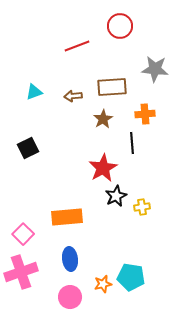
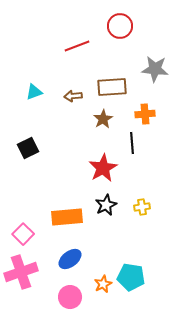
black star: moved 10 px left, 9 px down
blue ellipse: rotated 60 degrees clockwise
orange star: rotated 12 degrees counterclockwise
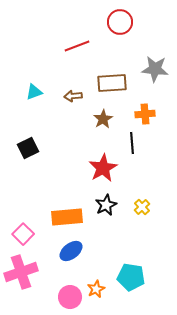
red circle: moved 4 px up
brown rectangle: moved 4 px up
yellow cross: rotated 35 degrees counterclockwise
blue ellipse: moved 1 px right, 8 px up
orange star: moved 7 px left, 5 px down
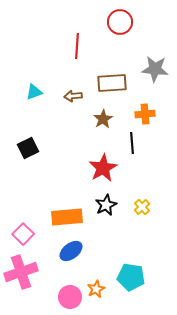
red line: rotated 65 degrees counterclockwise
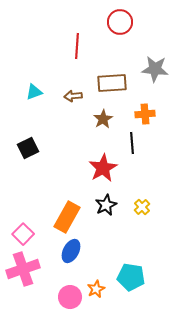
orange rectangle: rotated 56 degrees counterclockwise
blue ellipse: rotated 25 degrees counterclockwise
pink cross: moved 2 px right, 3 px up
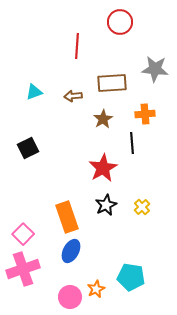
orange rectangle: rotated 48 degrees counterclockwise
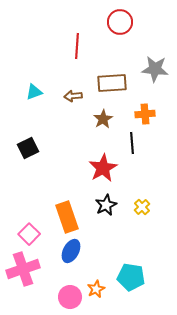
pink square: moved 6 px right
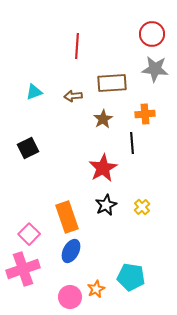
red circle: moved 32 px right, 12 px down
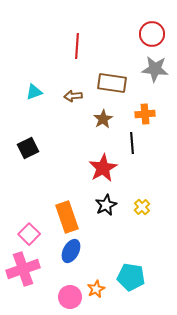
brown rectangle: rotated 12 degrees clockwise
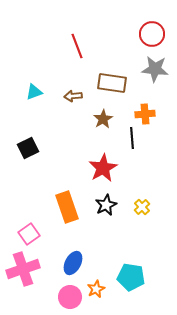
red line: rotated 25 degrees counterclockwise
black line: moved 5 px up
orange rectangle: moved 10 px up
pink square: rotated 10 degrees clockwise
blue ellipse: moved 2 px right, 12 px down
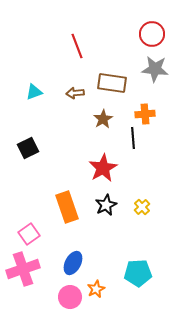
brown arrow: moved 2 px right, 3 px up
black line: moved 1 px right
cyan pentagon: moved 7 px right, 4 px up; rotated 12 degrees counterclockwise
